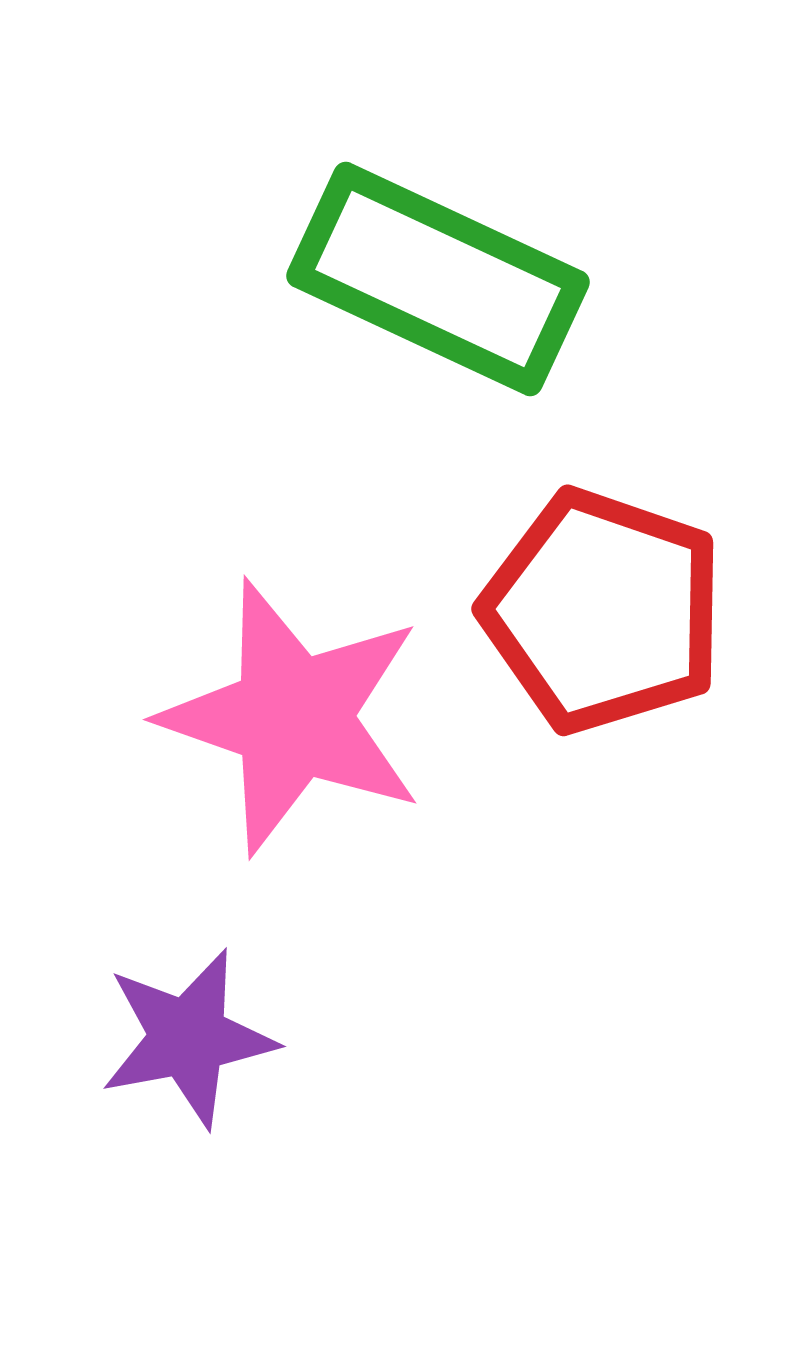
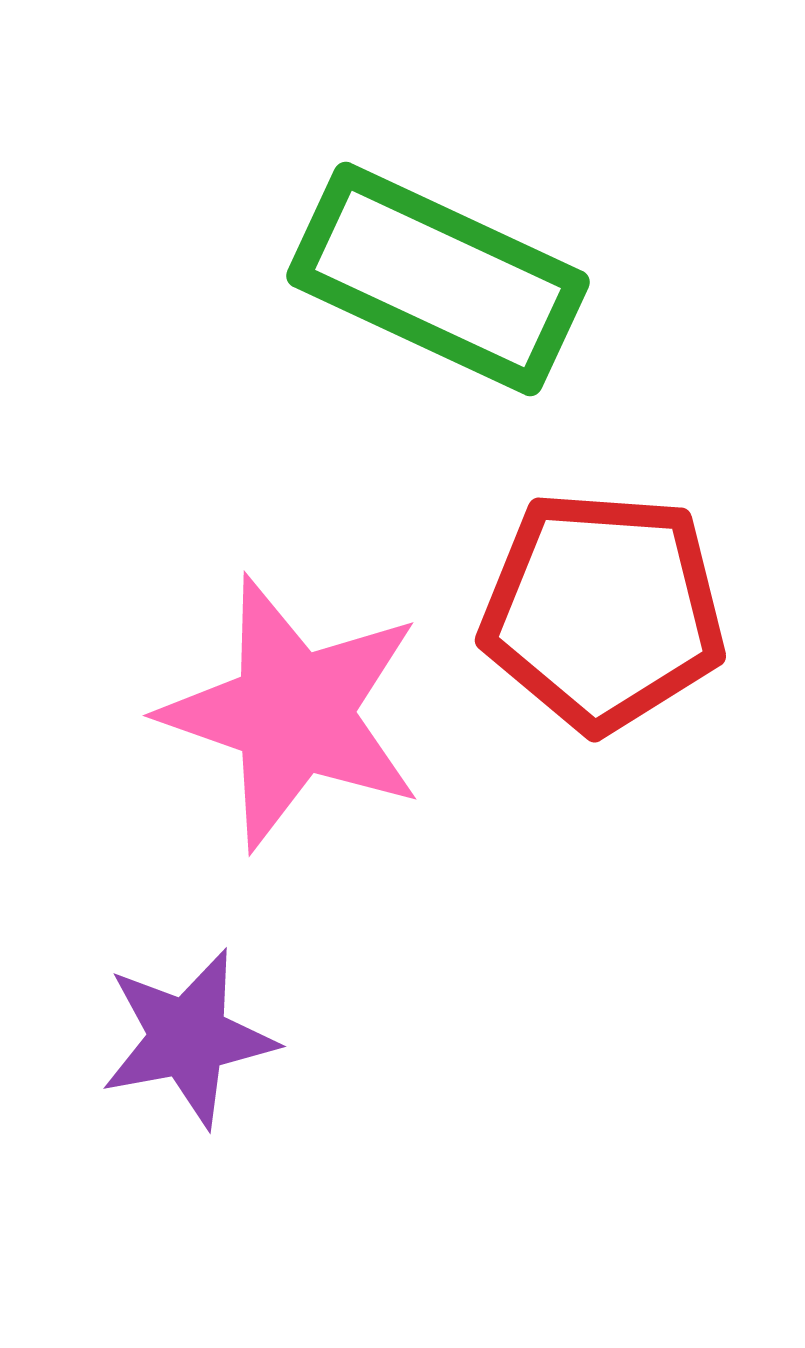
red pentagon: rotated 15 degrees counterclockwise
pink star: moved 4 px up
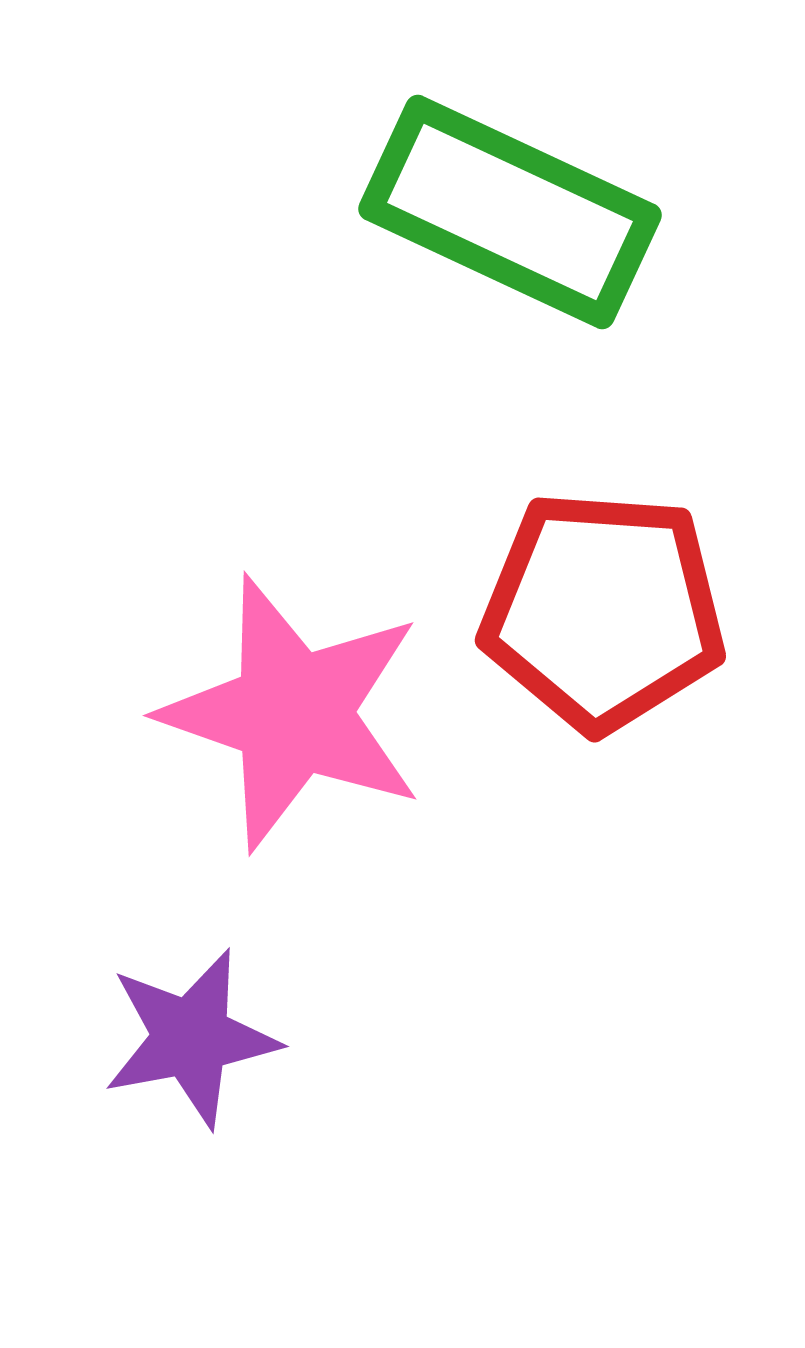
green rectangle: moved 72 px right, 67 px up
purple star: moved 3 px right
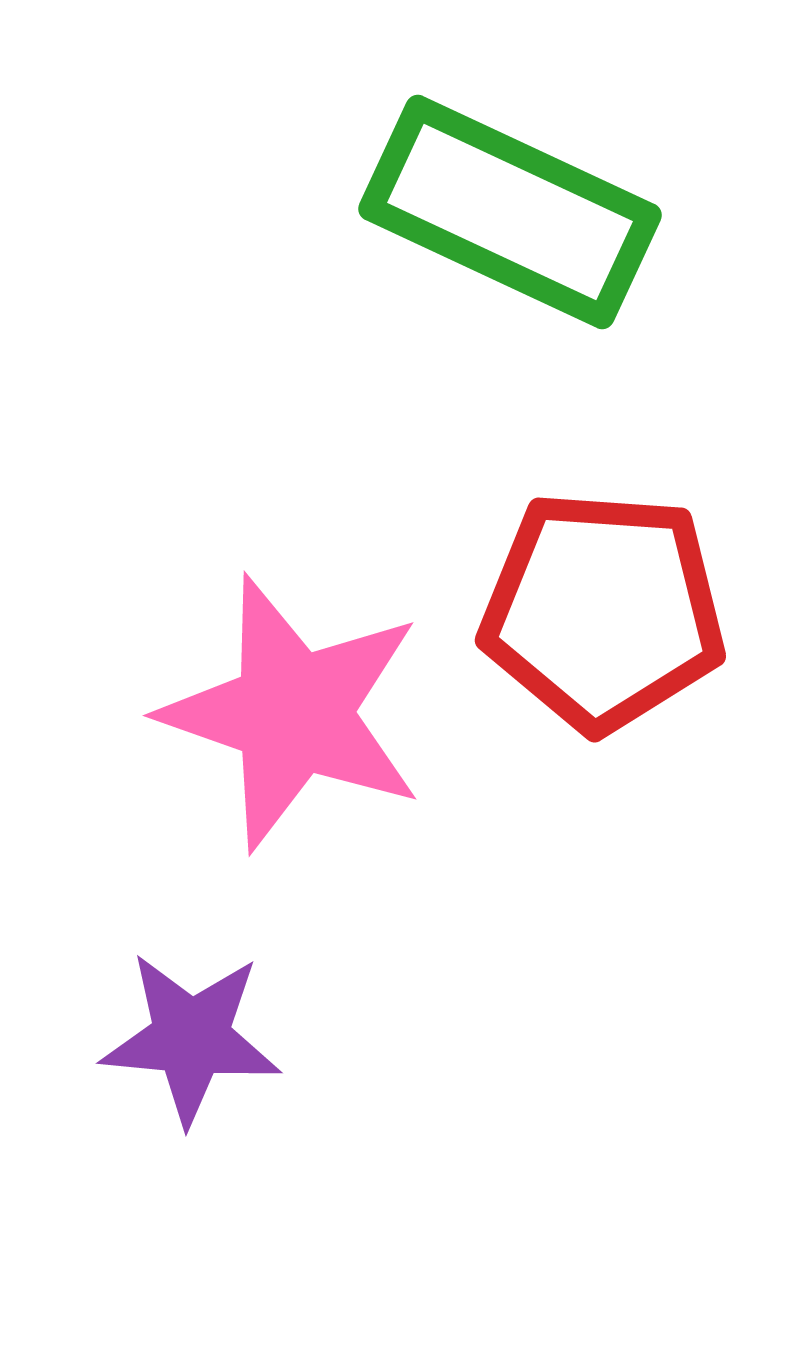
purple star: rotated 16 degrees clockwise
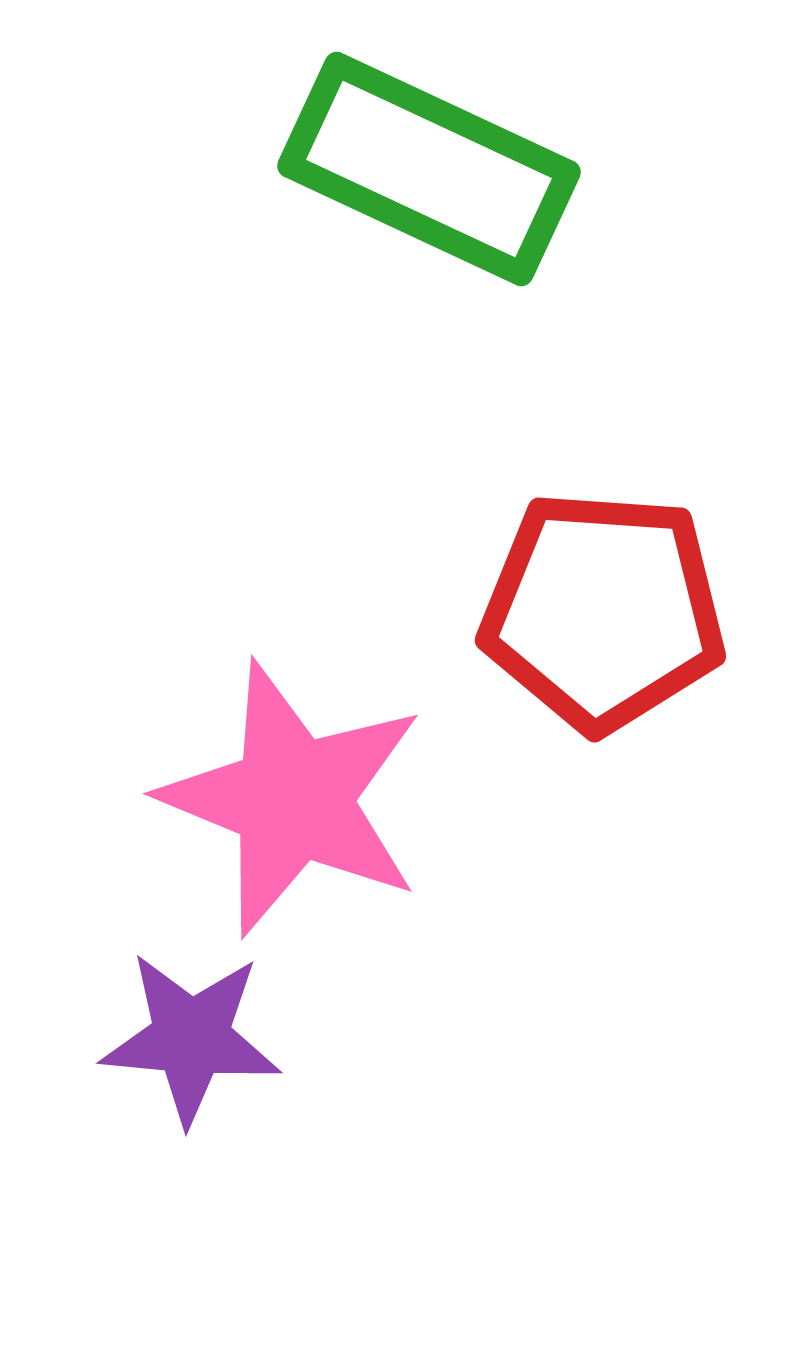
green rectangle: moved 81 px left, 43 px up
pink star: moved 86 px down; rotated 3 degrees clockwise
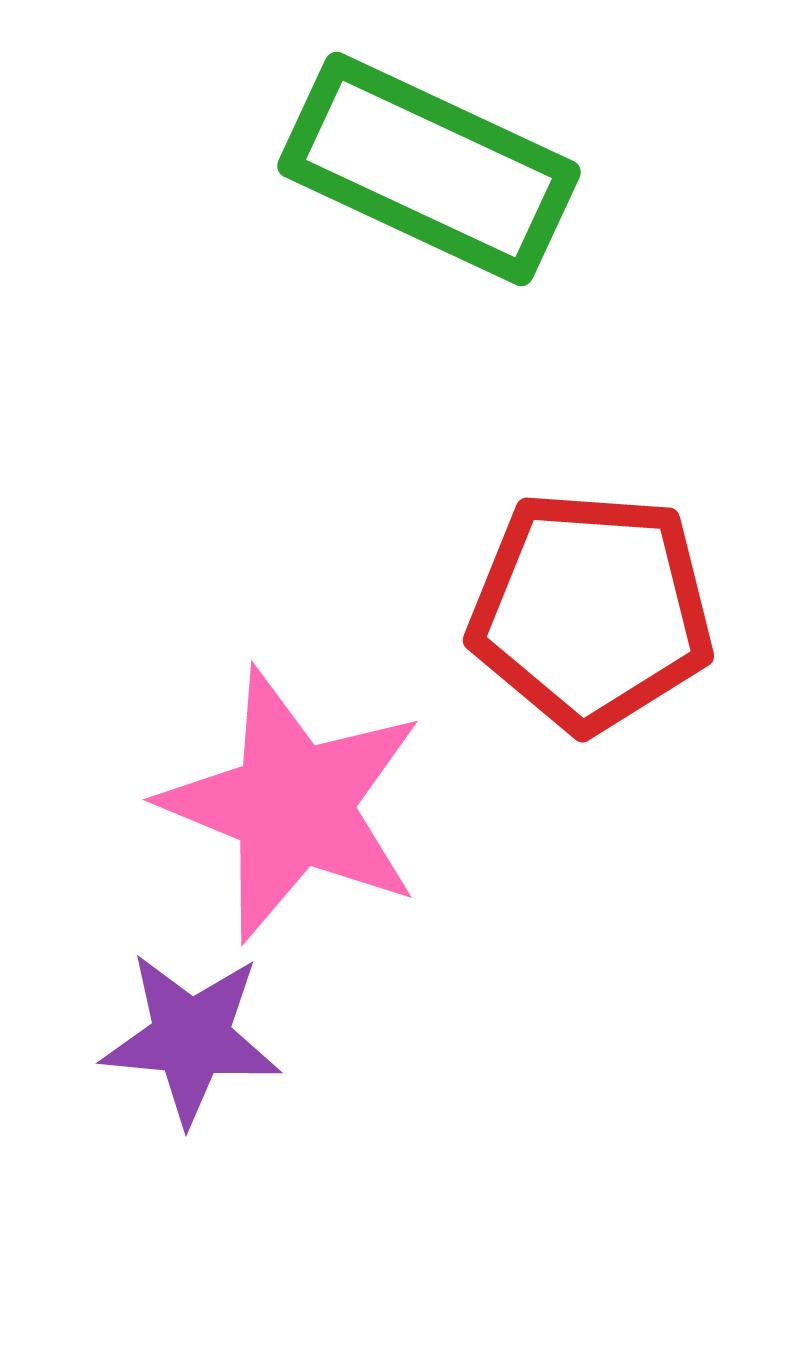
red pentagon: moved 12 px left
pink star: moved 6 px down
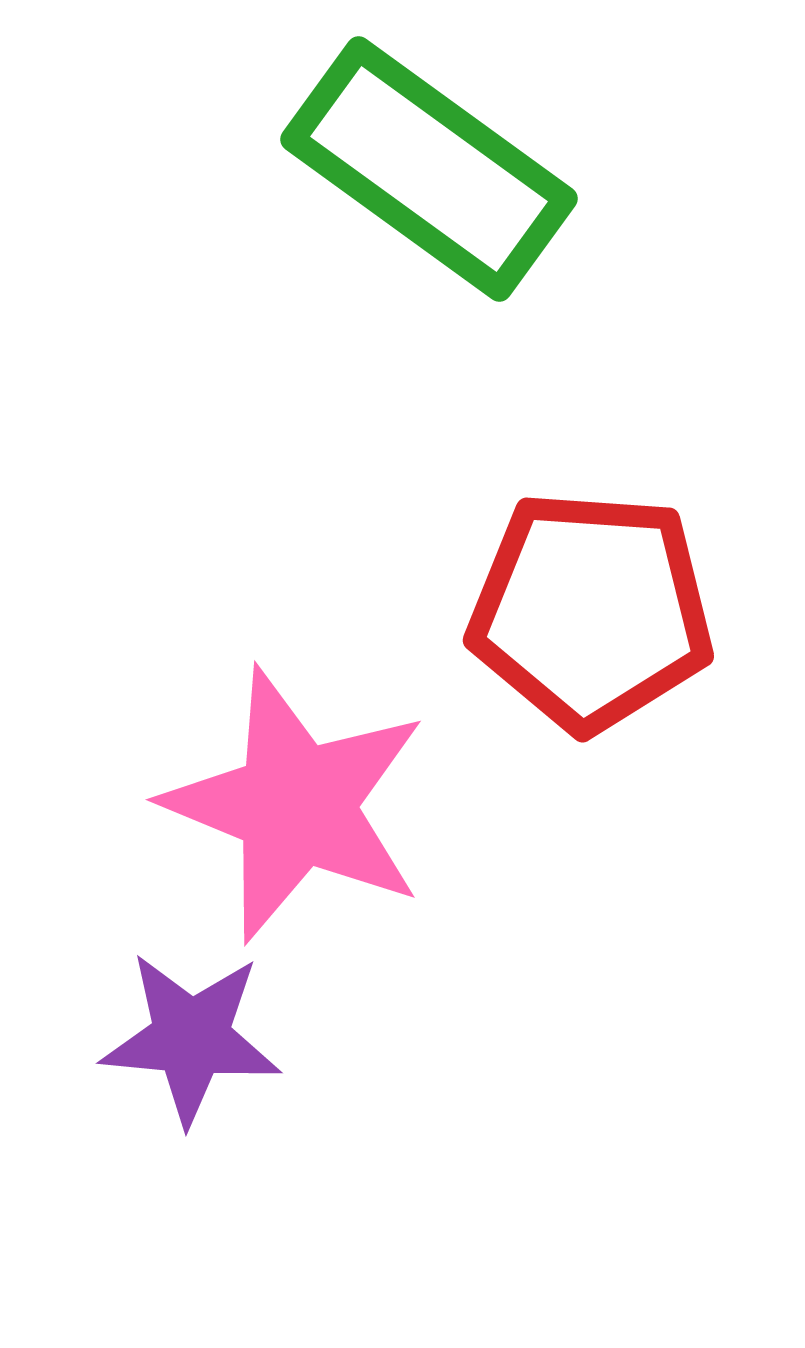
green rectangle: rotated 11 degrees clockwise
pink star: moved 3 px right
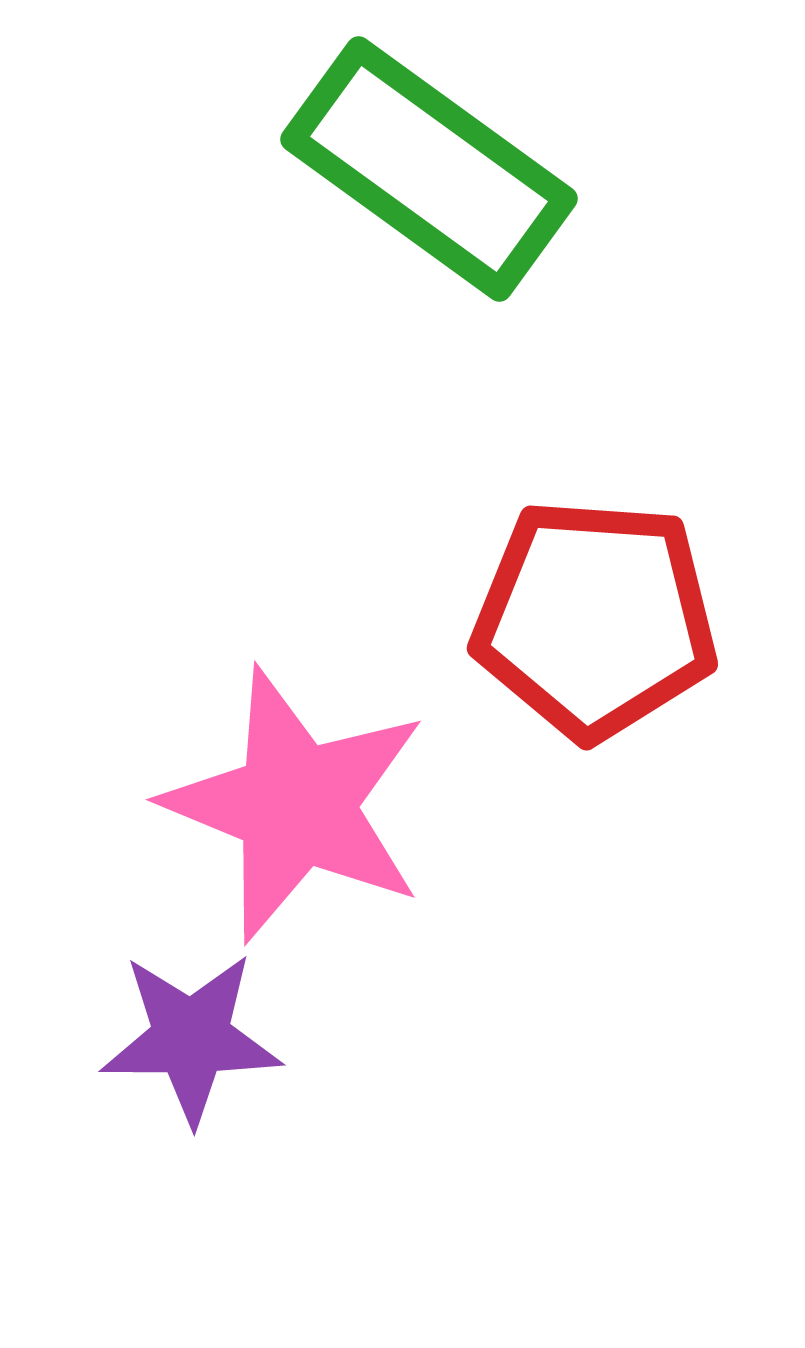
red pentagon: moved 4 px right, 8 px down
purple star: rotated 5 degrees counterclockwise
